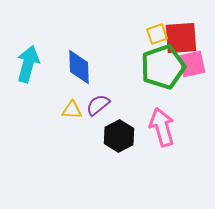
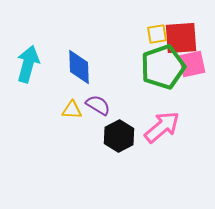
yellow square: rotated 10 degrees clockwise
purple semicircle: rotated 70 degrees clockwise
pink arrow: rotated 66 degrees clockwise
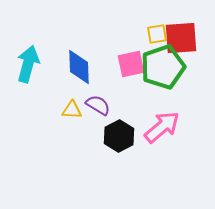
pink square: moved 61 px left
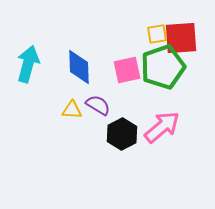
pink square: moved 4 px left, 6 px down
black hexagon: moved 3 px right, 2 px up
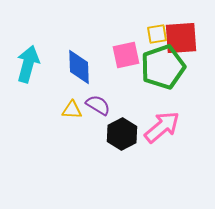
pink square: moved 1 px left, 15 px up
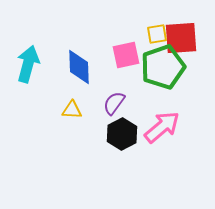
purple semicircle: moved 16 px right, 2 px up; rotated 85 degrees counterclockwise
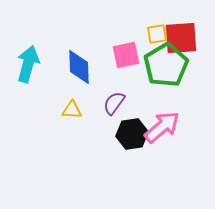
green pentagon: moved 3 px right, 2 px up; rotated 12 degrees counterclockwise
black hexagon: moved 10 px right; rotated 20 degrees clockwise
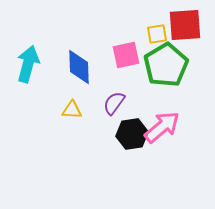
red square: moved 4 px right, 13 px up
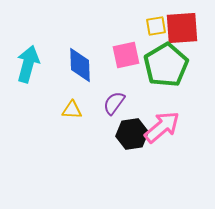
red square: moved 3 px left, 3 px down
yellow square: moved 1 px left, 8 px up
blue diamond: moved 1 px right, 2 px up
